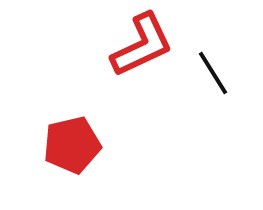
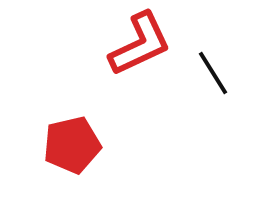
red L-shape: moved 2 px left, 1 px up
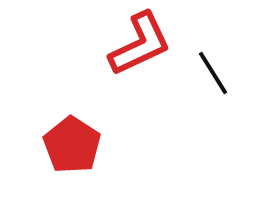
red pentagon: rotated 26 degrees counterclockwise
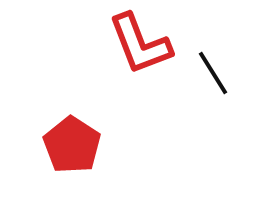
red L-shape: rotated 94 degrees clockwise
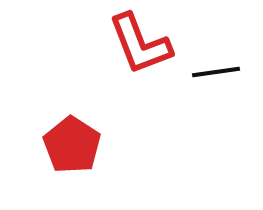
black line: moved 3 px right, 1 px up; rotated 66 degrees counterclockwise
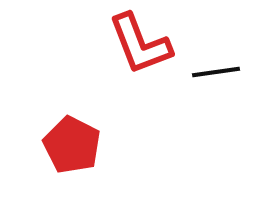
red pentagon: rotated 6 degrees counterclockwise
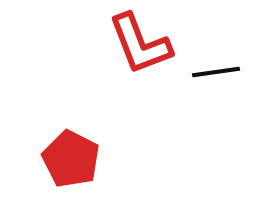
red pentagon: moved 1 px left, 14 px down
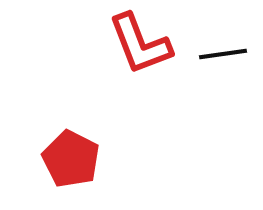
black line: moved 7 px right, 18 px up
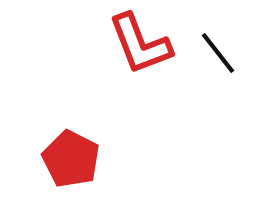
black line: moved 5 px left, 1 px up; rotated 60 degrees clockwise
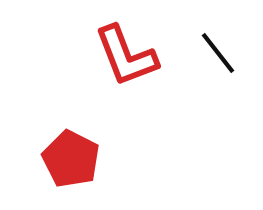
red L-shape: moved 14 px left, 12 px down
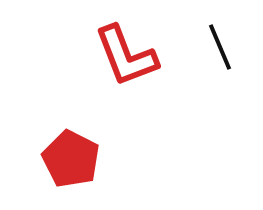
black line: moved 2 px right, 6 px up; rotated 15 degrees clockwise
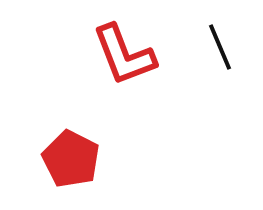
red L-shape: moved 2 px left, 1 px up
